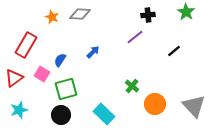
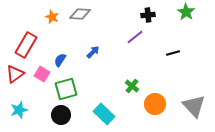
black line: moved 1 px left, 2 px down; rotated 24 degrees clockwise
red triangle: moved 1 px right, 4 px up
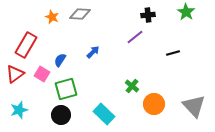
orange circle: moved 1 px left
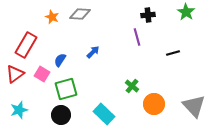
purple line: moved 2 px right; rotated 66 degrees counterclockwise
